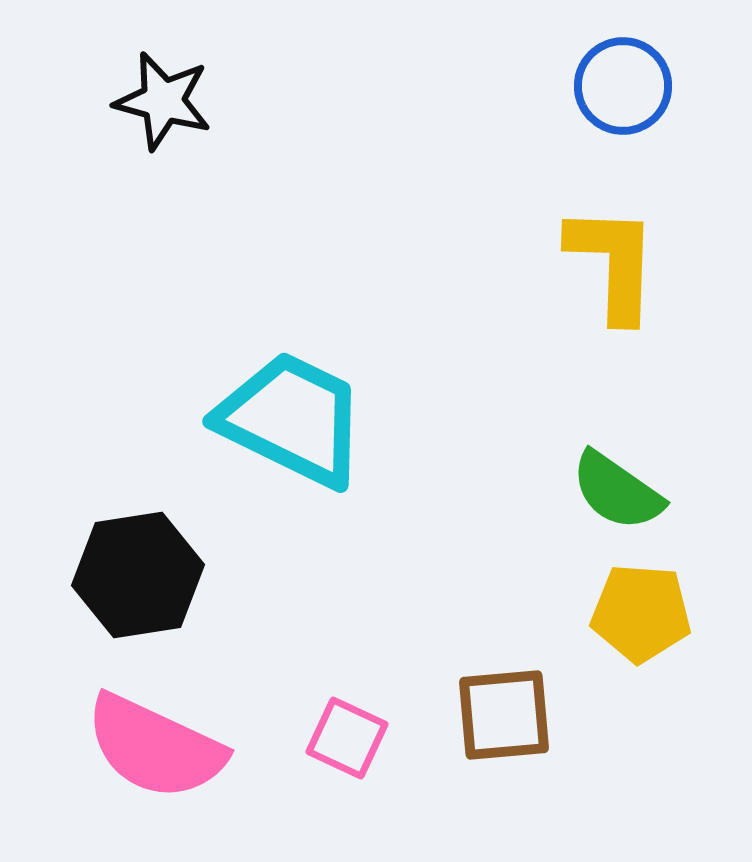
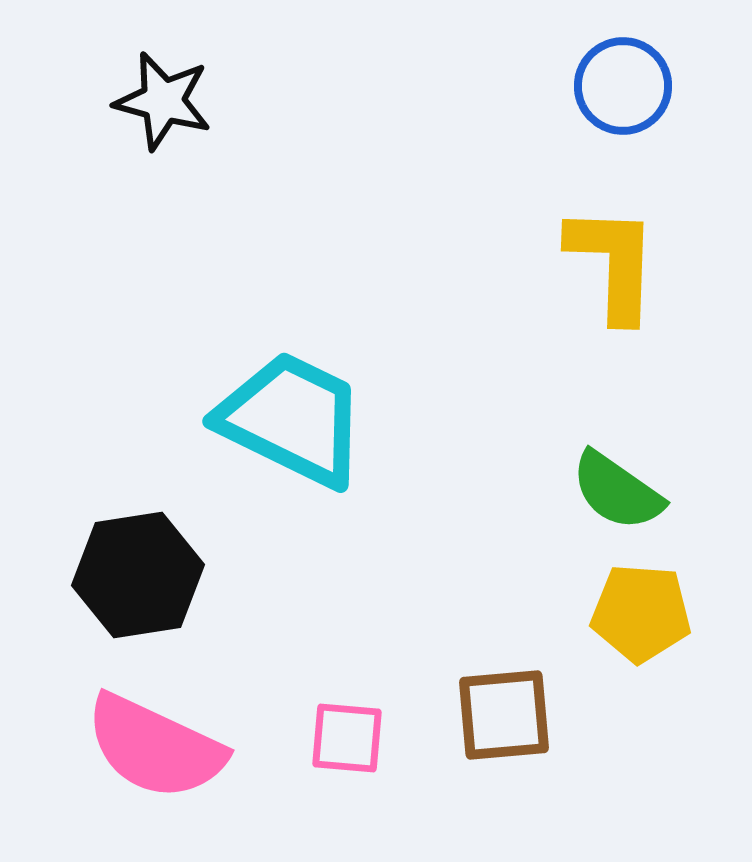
pink square: rotated 20 degrees counterclockwise
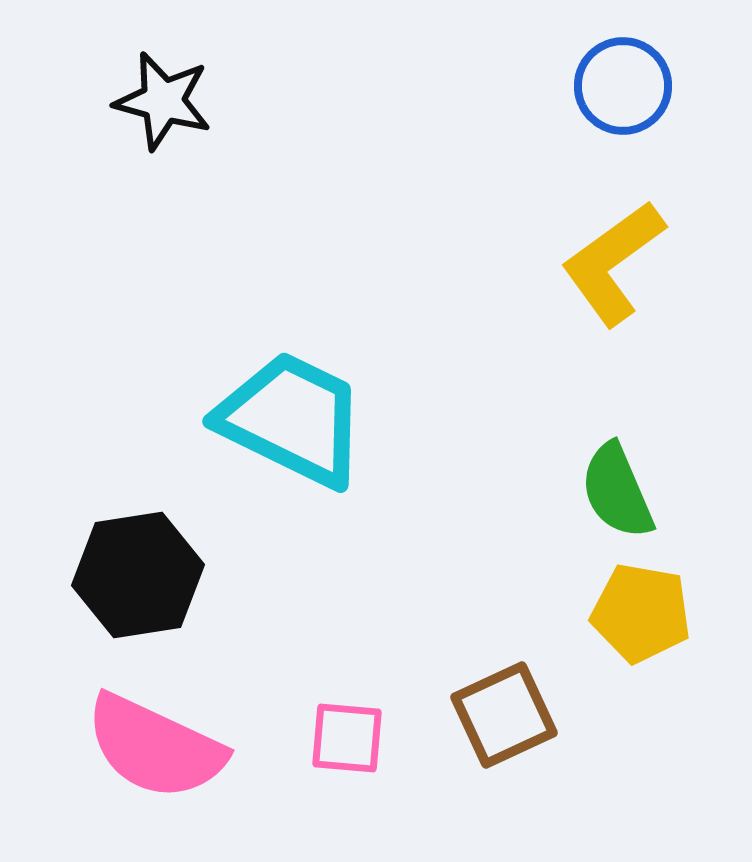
yellow L-shape: rotated 128 degrees counterclockwise
green semicircle: rotated 32 degrees clockwise
yellow pentagon: rotated 6 degrees clockwise
brown square: rotated 20 degrees counterclockwise
